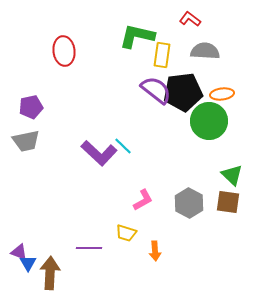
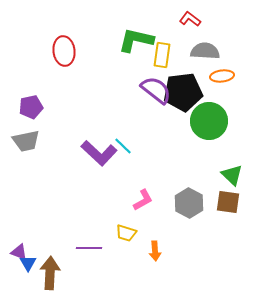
green L-shape: moved 1 px left, 4 px down
orange ellipse: moved 18 px up
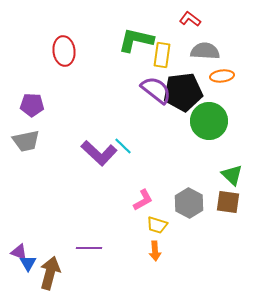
purple pentagon: moved 1 px right, 2 px up; rotated 15 degrees clockwise
yellow trapezoid: moved 31 px right, 8 px up
brown arrow: rotated 12 degrees clockwise
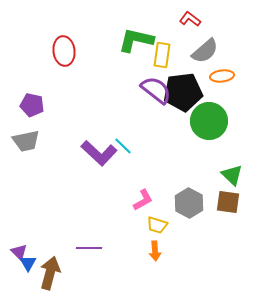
gray semicircle: rotated 136 degrees clockwise
purple pentagon: rotated 10 degrees clockwise
purple triangle: rotated 24 degrees clockwise
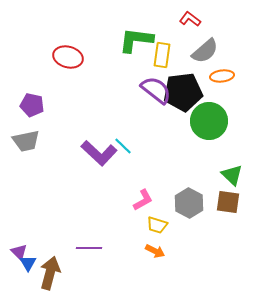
green L-shape: rotated 6 degrees counterclockwise
red ellipse: moved 4 px right, 6 px down; rotated 68 degrees counterclockwise
orange arrow: rotated 60 degrees counterclockwise
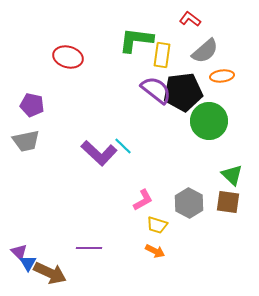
brown arrow: rotated 100 degrees clockwise
